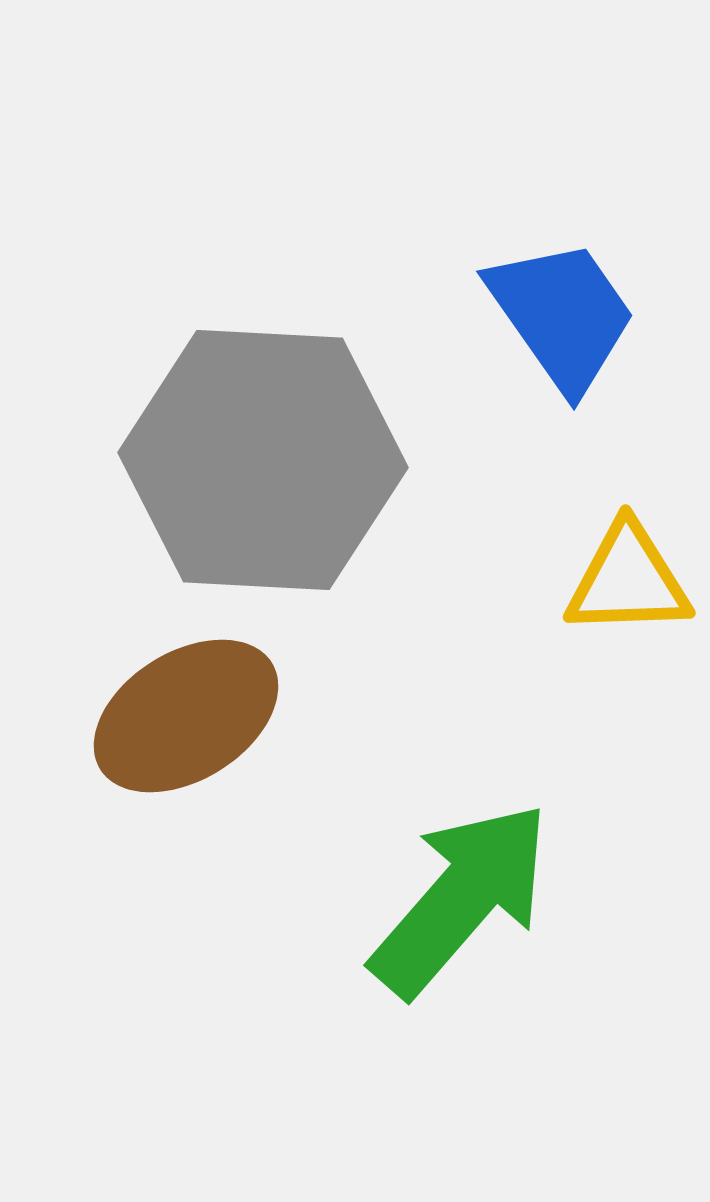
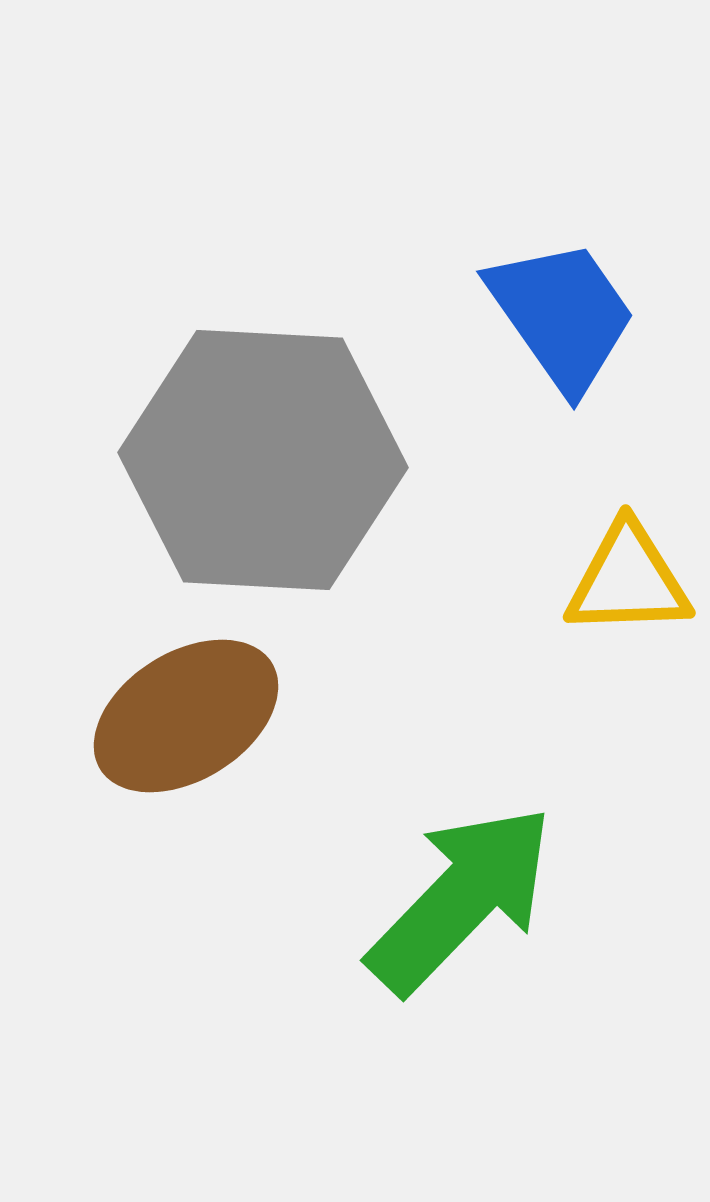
green arrow: rotated 3 degrees clockwise
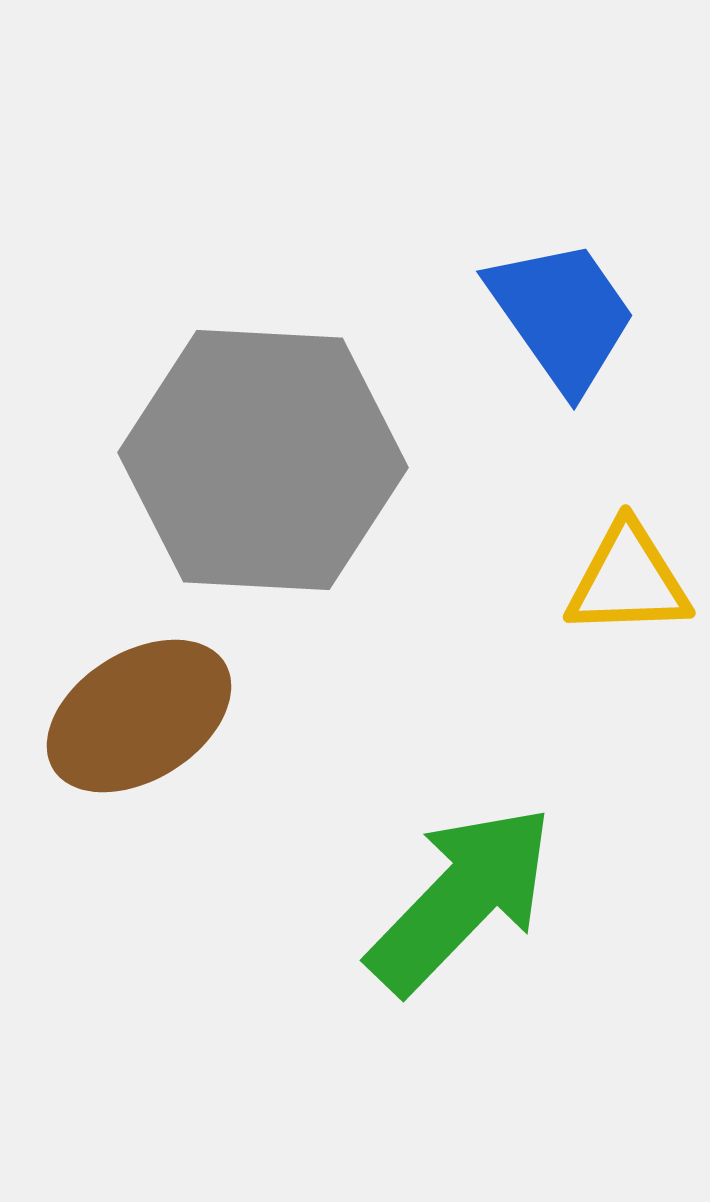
brown ellipse: moved 47 px left
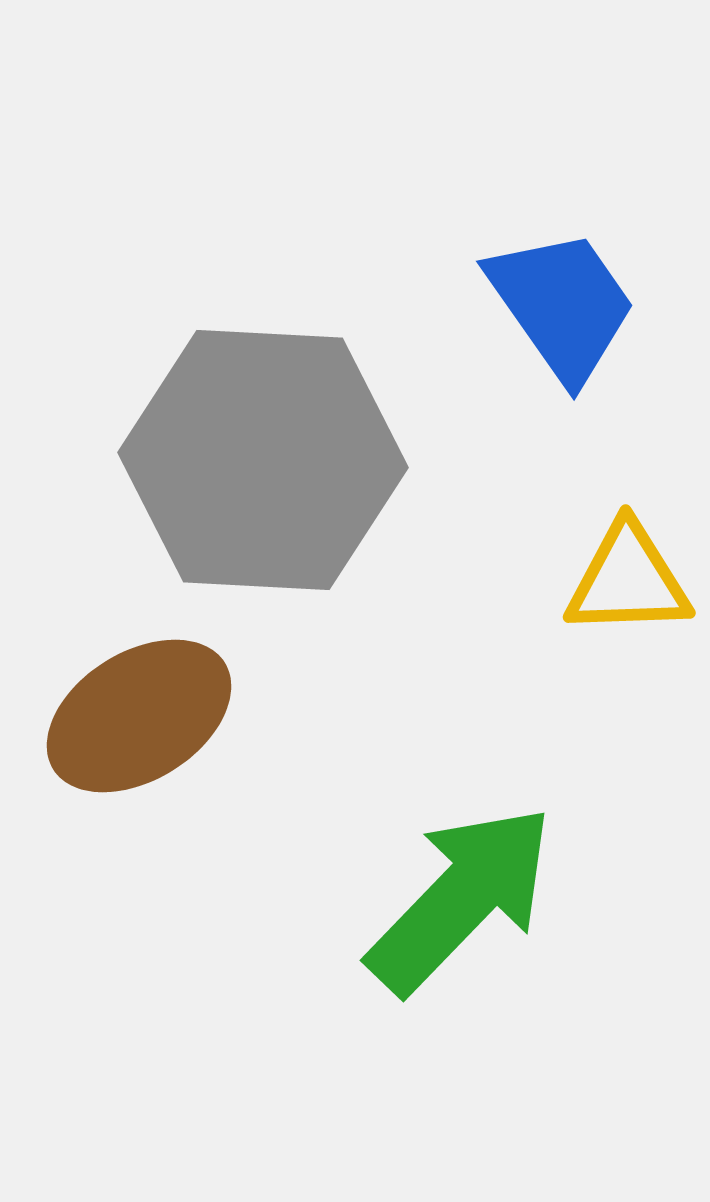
blue trapezoid: moved 10 px up
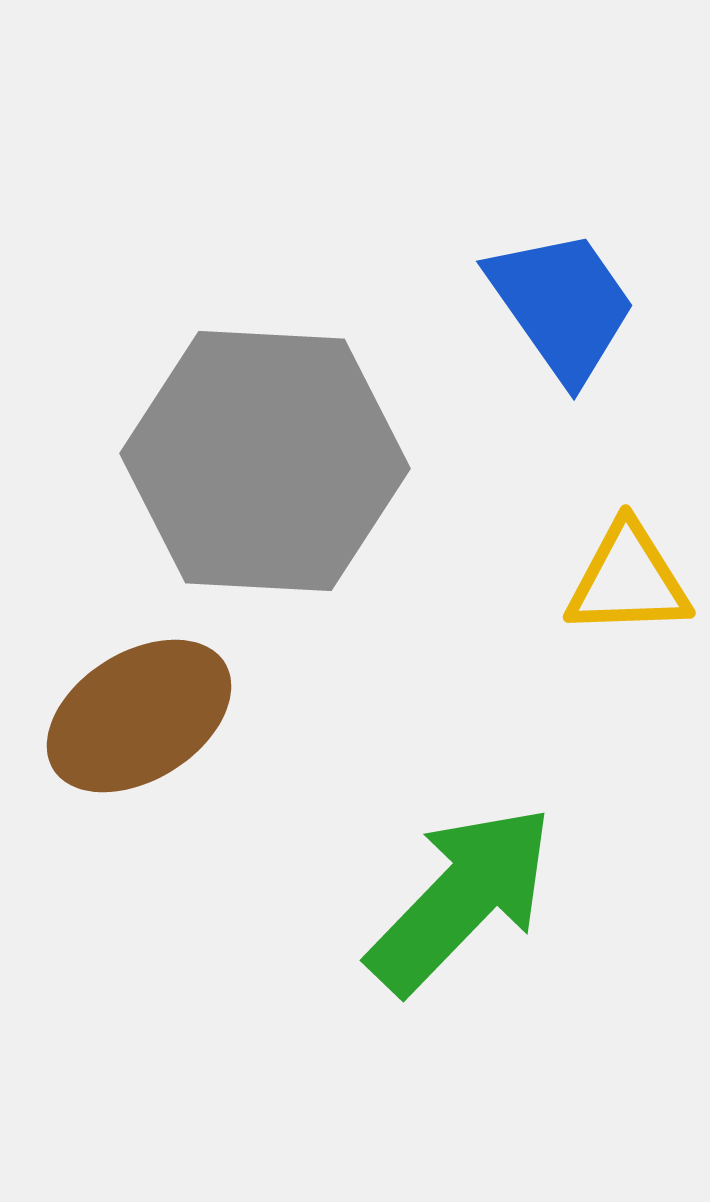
gray hexagon: moved 2 px right, 1 px down
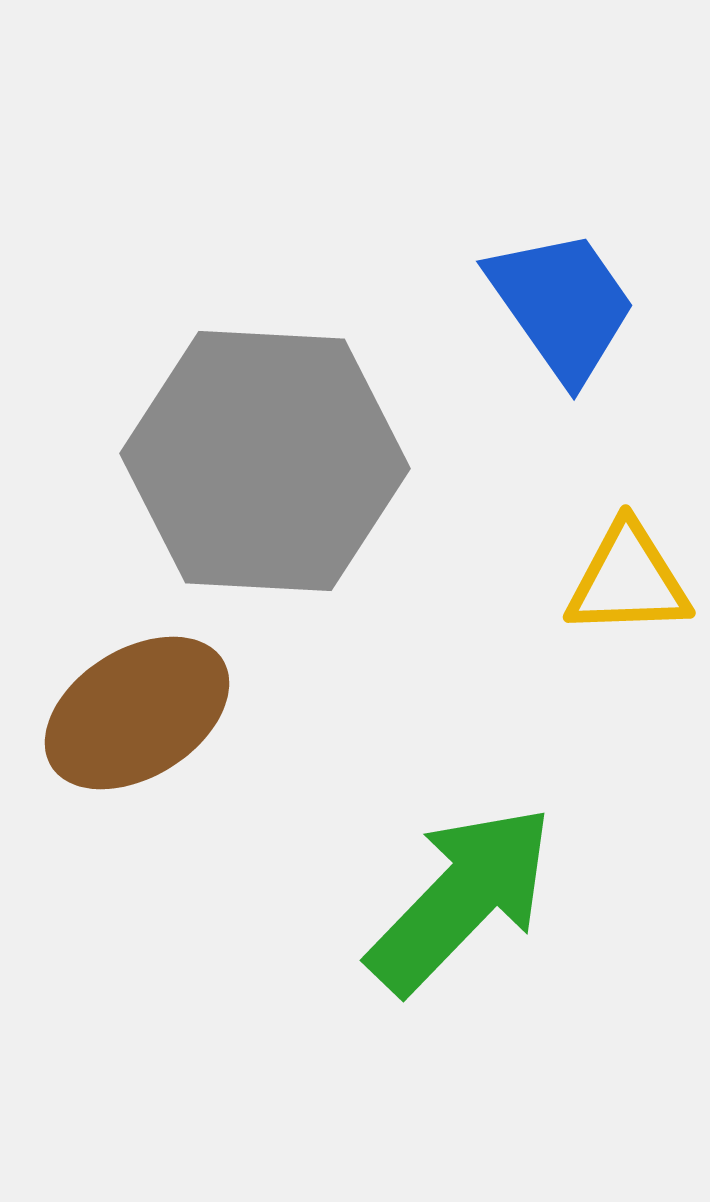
brown ellipse: moved 2 px left, 3 px up
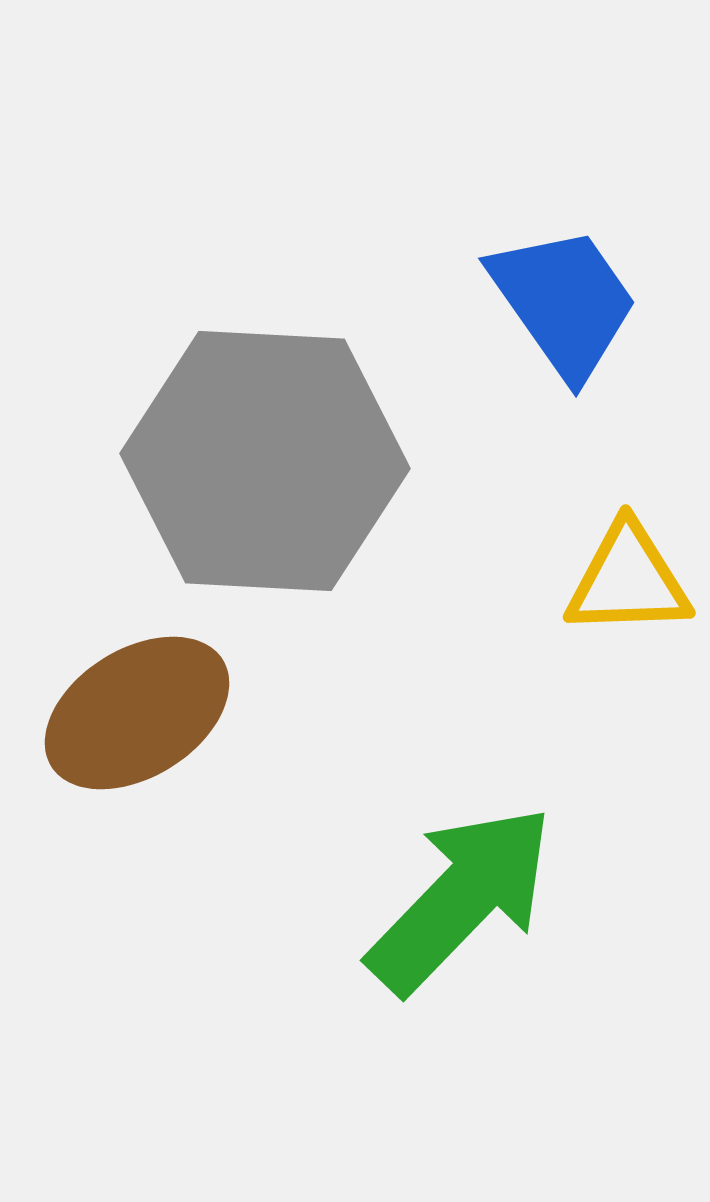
blue trapezoid: moved 2 px right, 3 px up
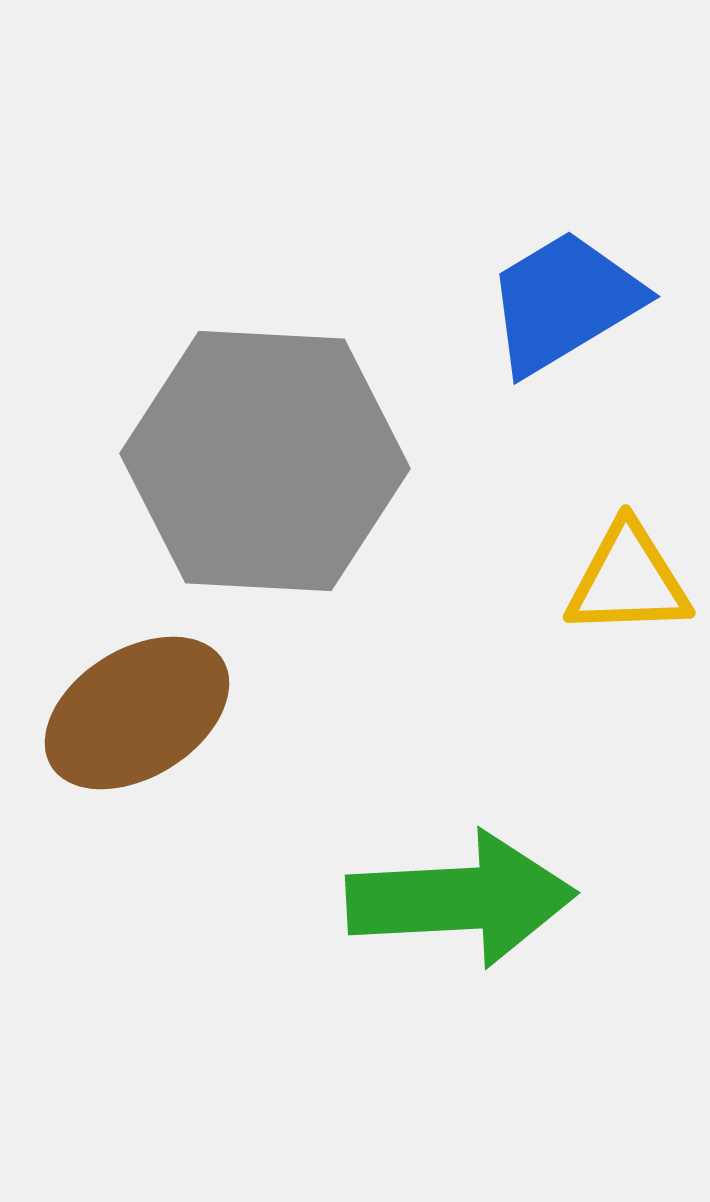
blue trapezoid: rotated 86 degrees counterclockwise
green arrow: rotated 43 degrees clockwise
